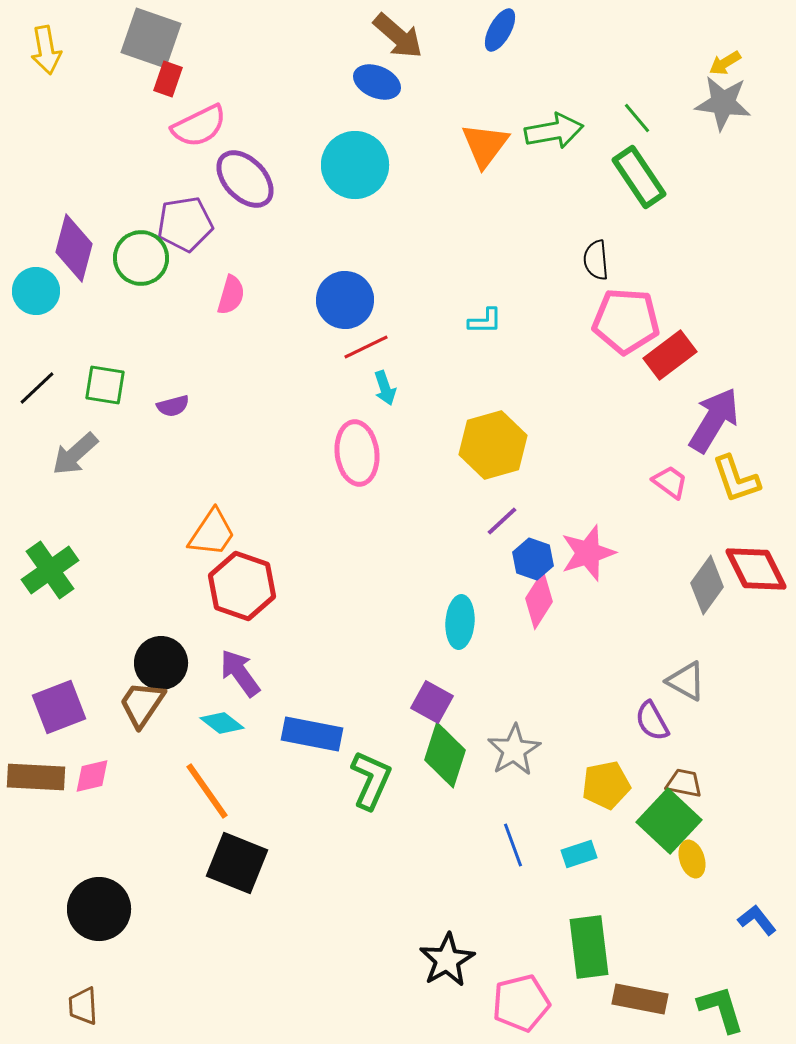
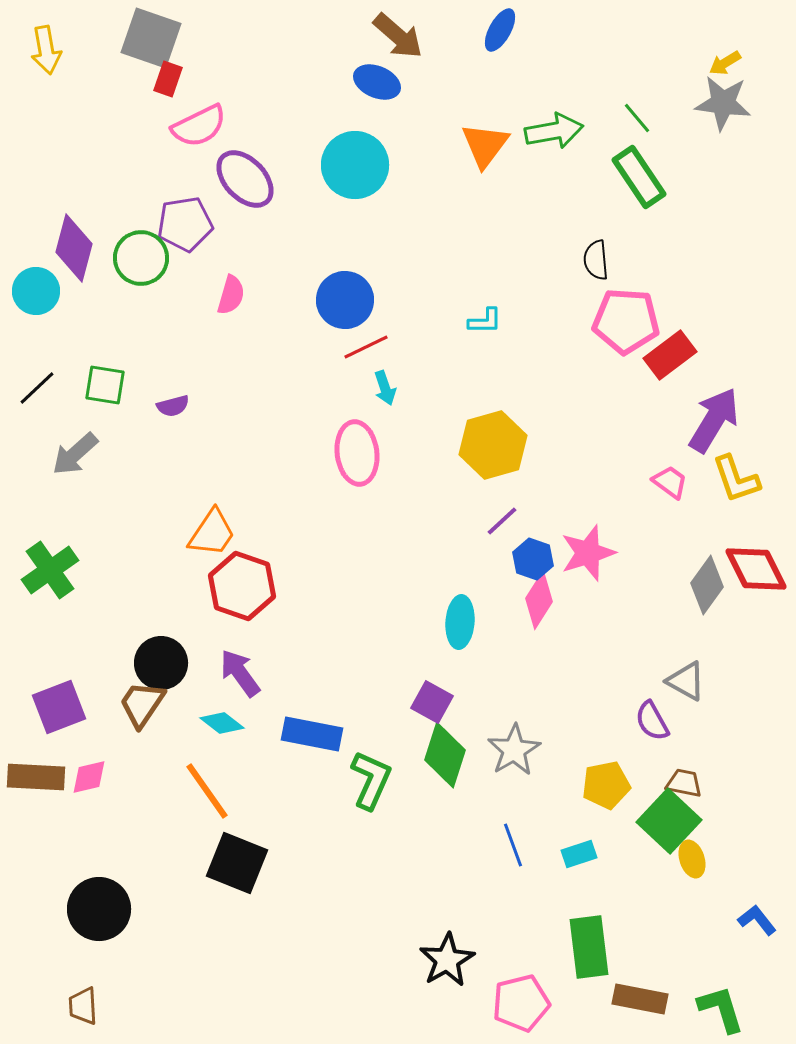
pink diamond at (92, 776): moved 3 px left, 1 px down
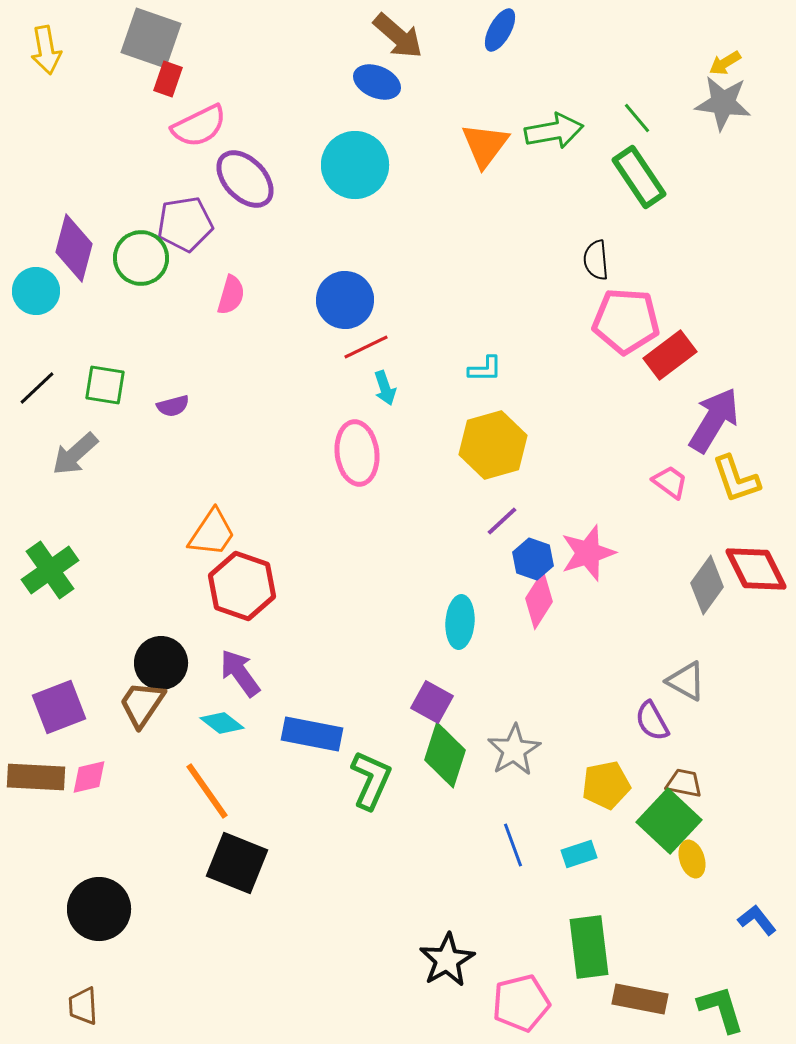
cyan L-shape at (485, 321): moved 48 px down
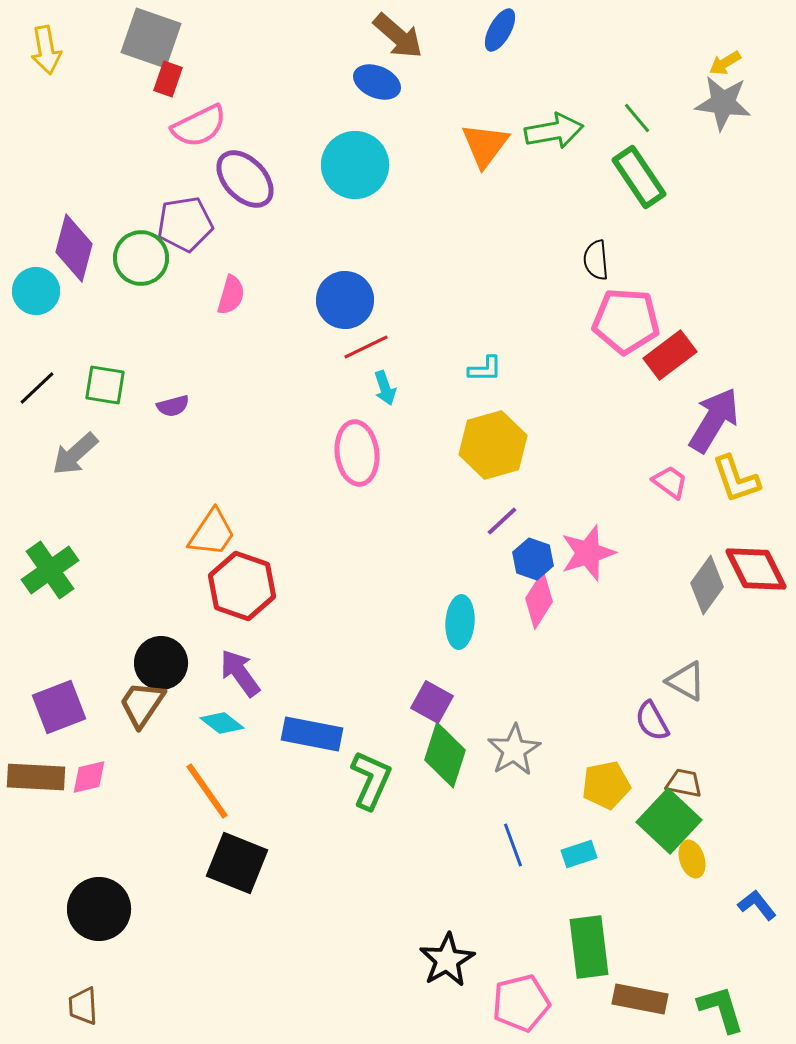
blue L-shape at (757, 920): moved 15 px up
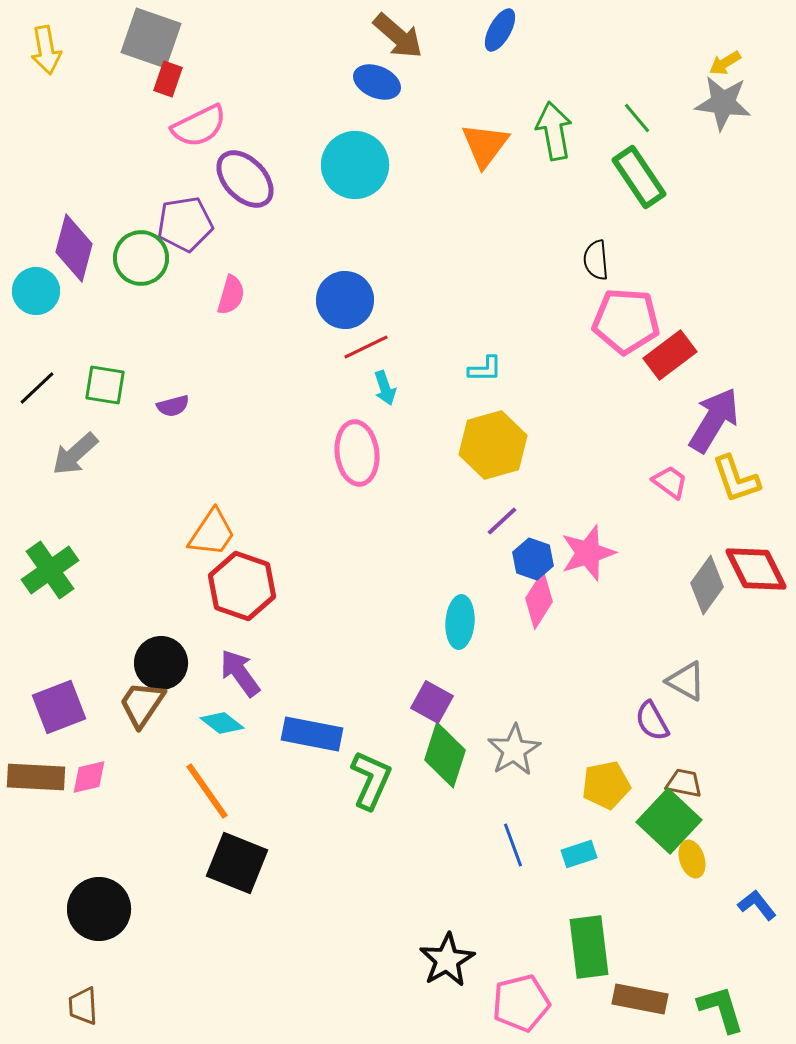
green arrow at (554, 131): rotated 90 degrees counterclockwise
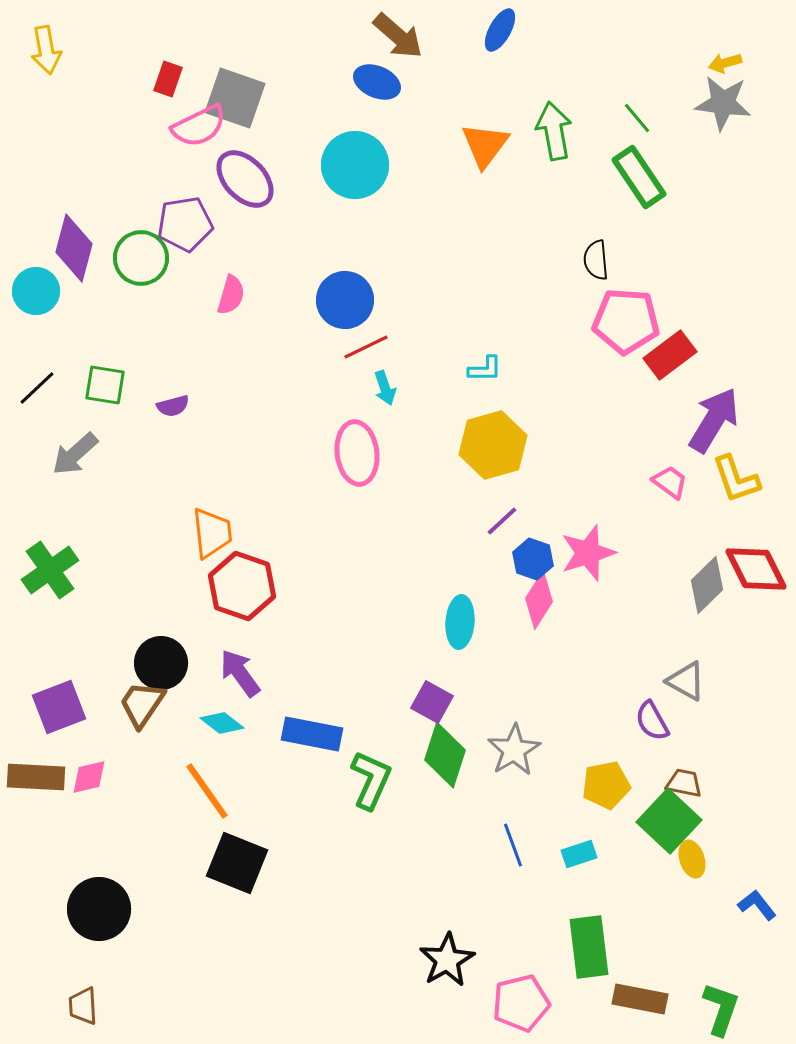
gray square at (151, 38): moved 84 px right, 60 px down
yellow arrow at (725, 63): rotated 16 degrees clockwise
orange trapezoid at (212, 533): rotated 40 degrees counterclockwise
gray diamond at (707, 585): rotated 10 degrees clockwise
green L-shape at (721, 1009): rotated 36 degrees clockwise
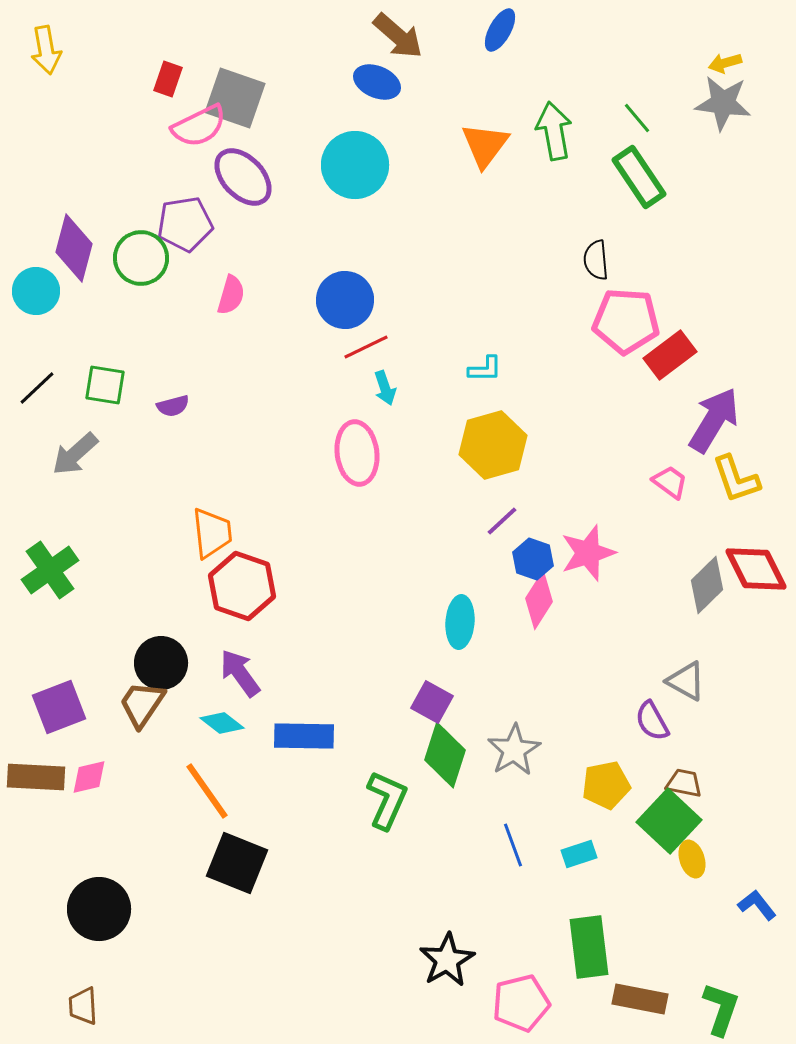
purple ellipse at (245, 179): moved 2 px left, 2 px up
blue rectangle at (312, 734): moved 8 px left, 2 px down; rotated 10 degrees counterclockwise
green L-shape at (371, 780): moved 16 px right, 20 px down
